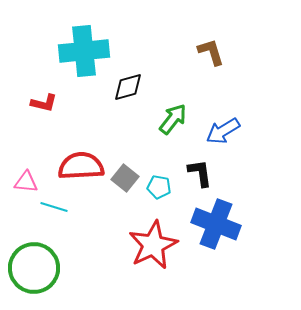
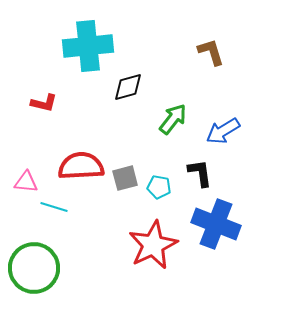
cyan cross: moved 4 px right, 5 px up
gray square: rotated 36 degrees clockwise
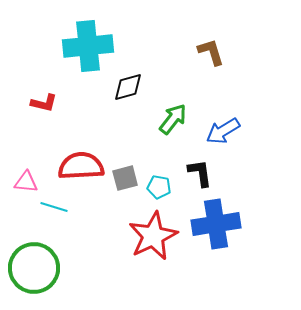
blue cross: rotated 30 degrees counterclockwise
red star: moved 9 px up
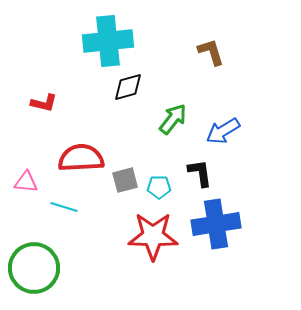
cyan cross: moved 20 px right, 5 px up
red semicircle: moved 8 px up
gray square: moved 2 px down
cyan pentagon: rotated 10 degrees counterclockwise
cyan line: moved 10 px right
red star: rotated 27 degrees clockwise
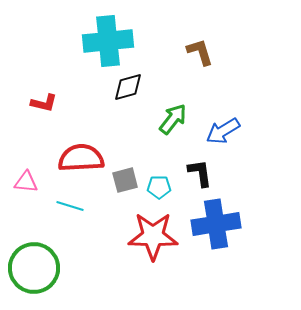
brown L-shape: moved 11 px left
cyan line: moved 6 px right, 1 px up
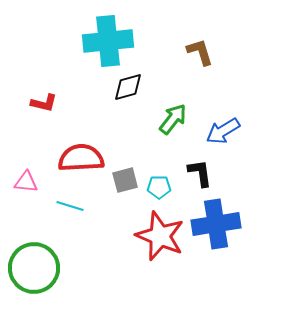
red star: moved 7 px right; rotated 21 degrees clockwise
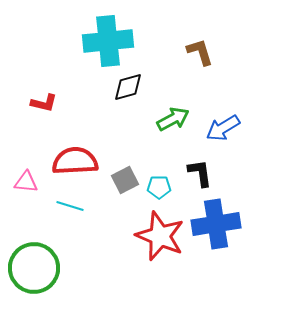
green arrow: rotated 24 degrees clockwise
blue arrow: moved 3 px up
red semicircle: moved 6 px left, 3 px down
gray square: rotated 12 degrees counterclockwise
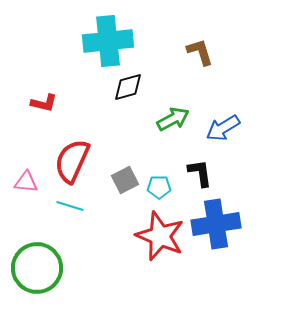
red semicircle: moved 3 px left; rotated 63 degrees counterclockwise
green circle: moved 3 px right
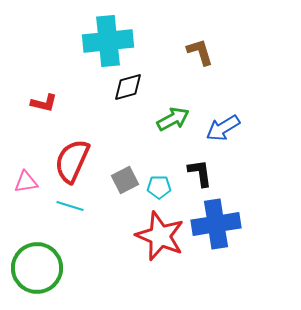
pink triangle: rotated 15 degrees counterclockwise
